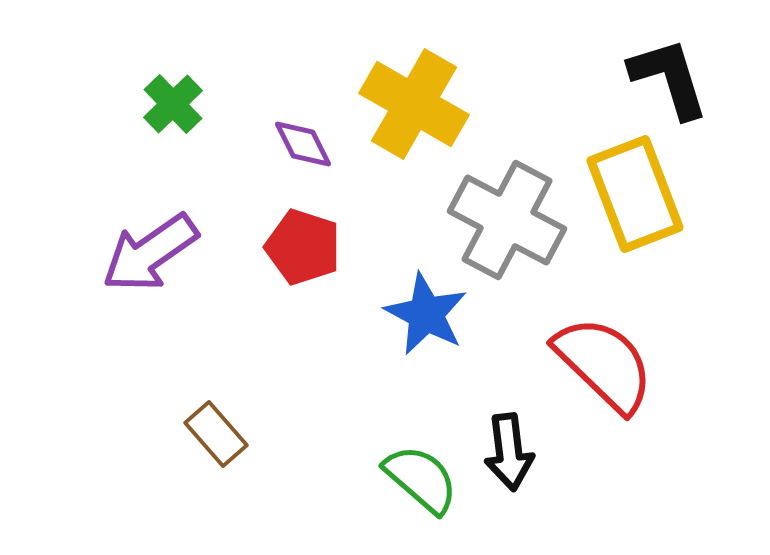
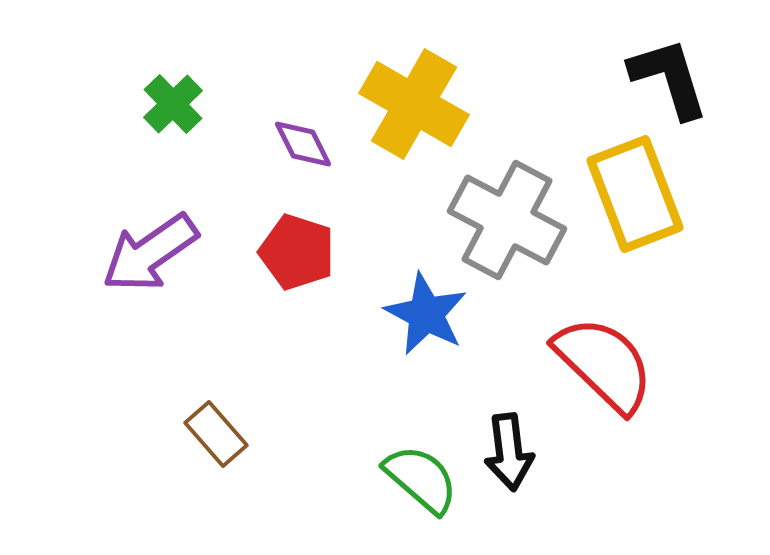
red pentagon: moved 6 px left, 5 px down
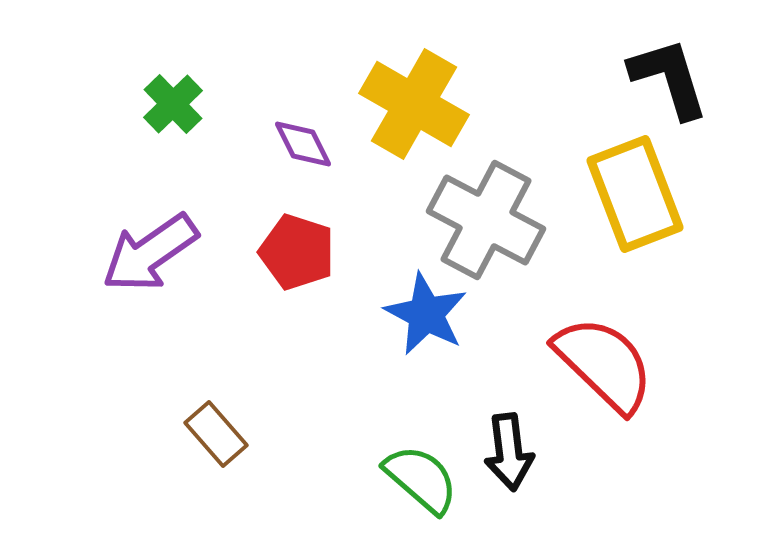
gray cross: moved 21 px left
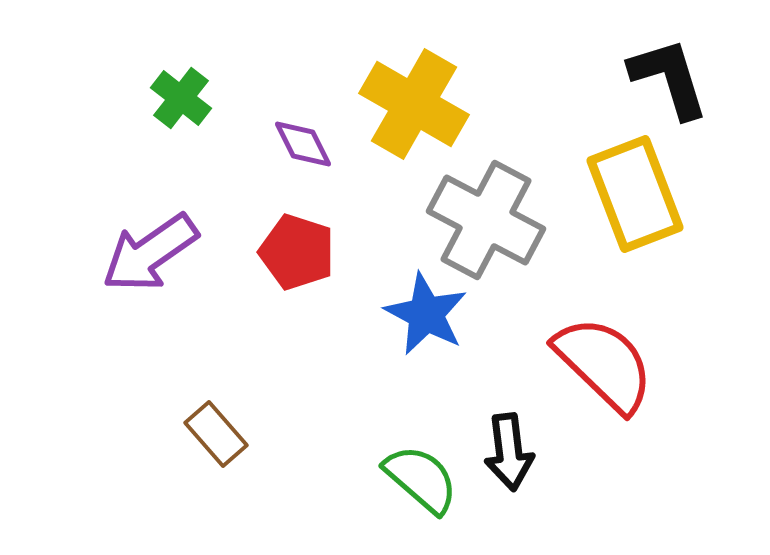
green cross: moved 8 px right, 6 px up; rotated 8 degrees counterclockwise
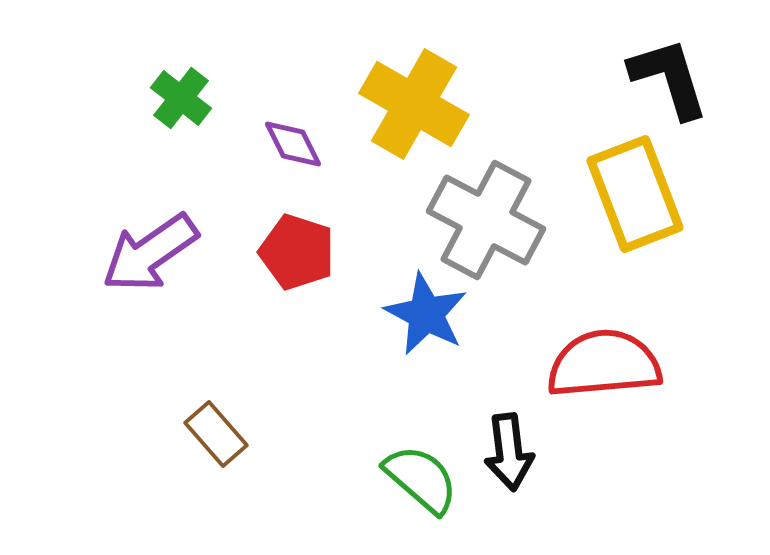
purple diamond: moved 10 px left
red semicircle: rotated 49 degrees counterclockwise
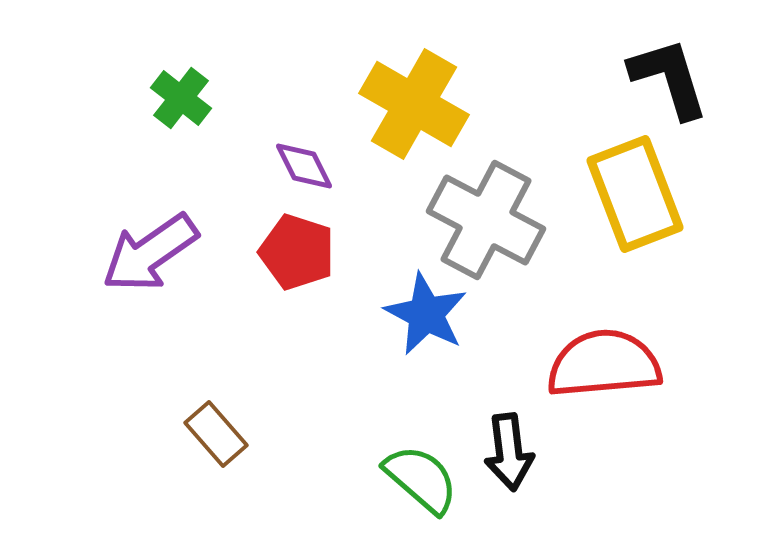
purple diamond: moved 11 px right, 22 px down
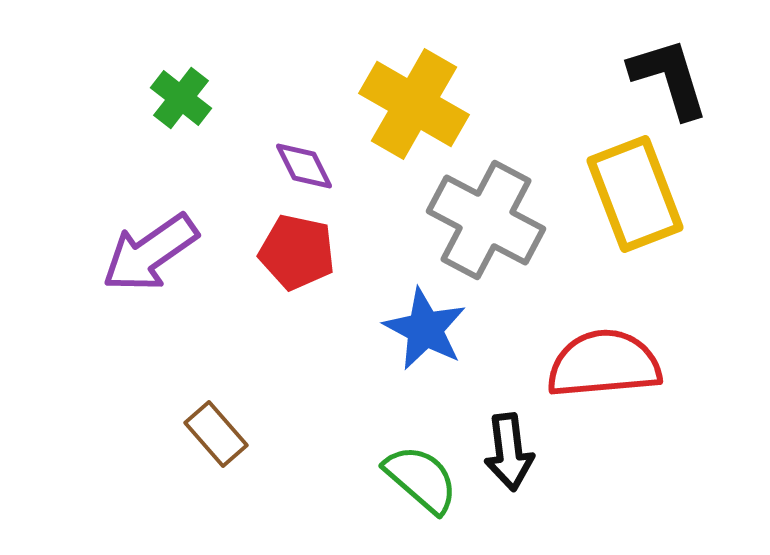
red pentagon: rotated 6 degrees counterclockwise
blue star: moved 1 px left, 15 px down
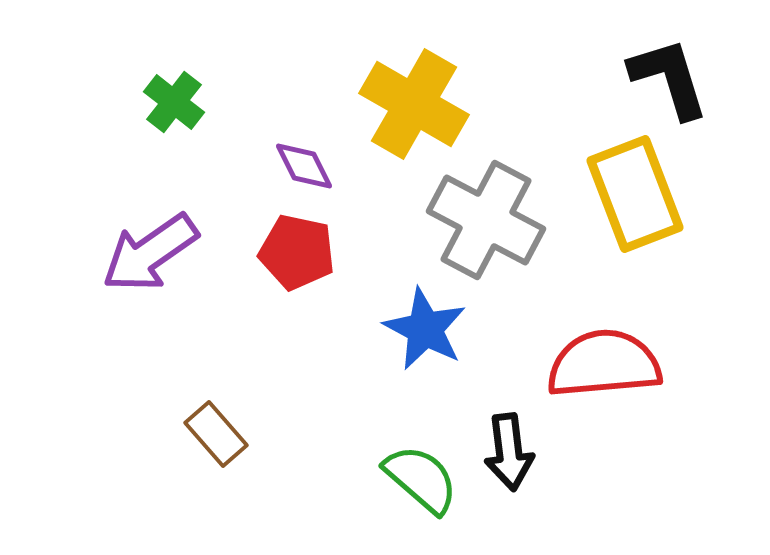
green cross: moved 7 px left, 4 px down
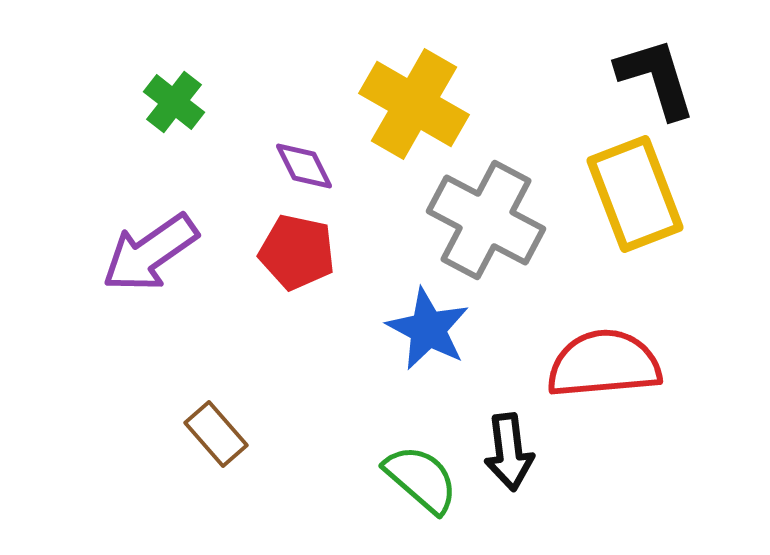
black L-shape: moved 13 px left
blue star: moved 3 px right
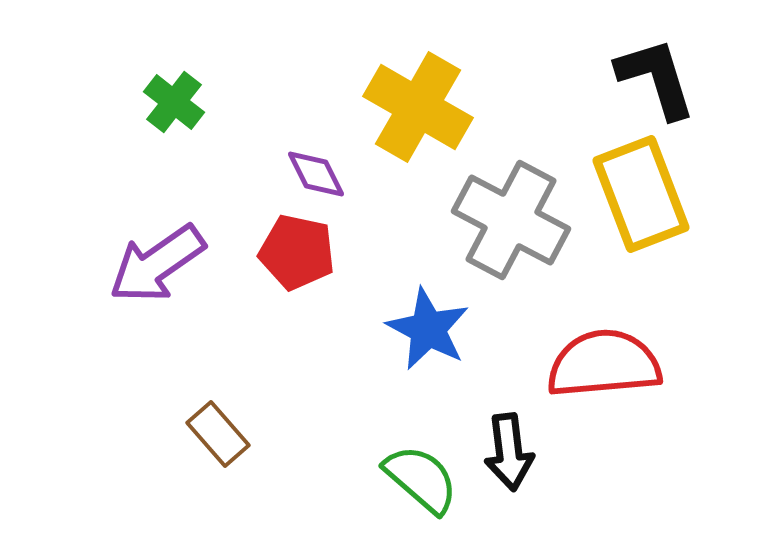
yellow cross: moved 4 px right, 3 px down
purple diamond: moved 12 px right, 8 px down
yellow rectangle: moved 6 px right
gray cross: moved 25 px right
purple arrow: moved 7 px right, 11 px down
brown rectangle: moved 2 px right
